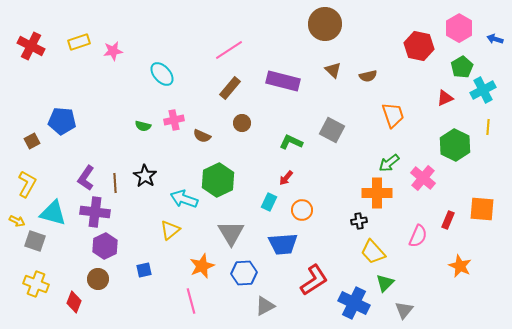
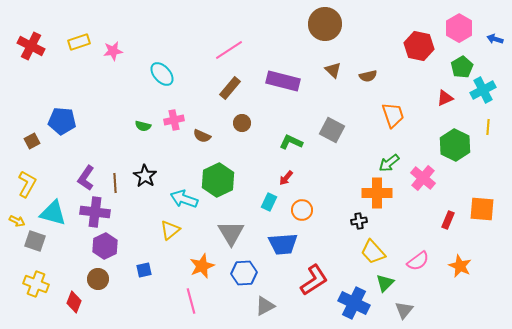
pink semicircle at (418, 236): moved 25 px down; rotated 30 degrees clockwise
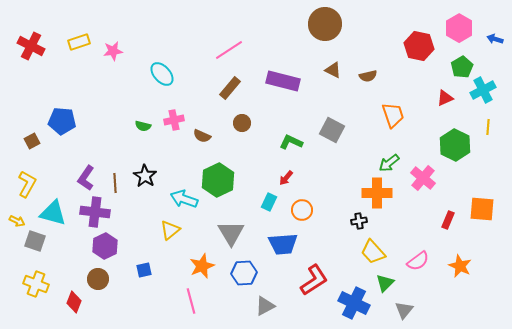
brown triangle at (333, 70): rotated 18 degrees counterclockwise
